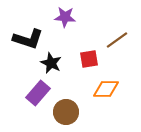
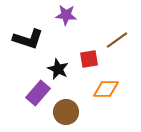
purple star: moved 1 px right, 2 px up
black star: moved 7 px right, 6 px down
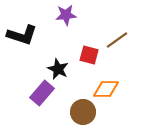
purple star: rotated 10 degrees counterclockwise
black L-shape: moved 6 px left, 4 px up
red square: moved 4 px up; rotated 24 degrees clockwise
purple rectangle: moved 4 px right
brown circle: moved 17 px right
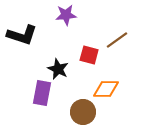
purple rectangle: rotated 30 degrees counterclockwise
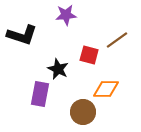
purple rectangle: moved 2 px left, 1 px down
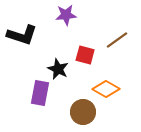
red square: moved 4 px left
orange diamond: rotated 28 degrees clockwise
purple rectangle: moved 1 px up
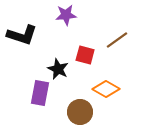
brown circle: moved 3 px left
